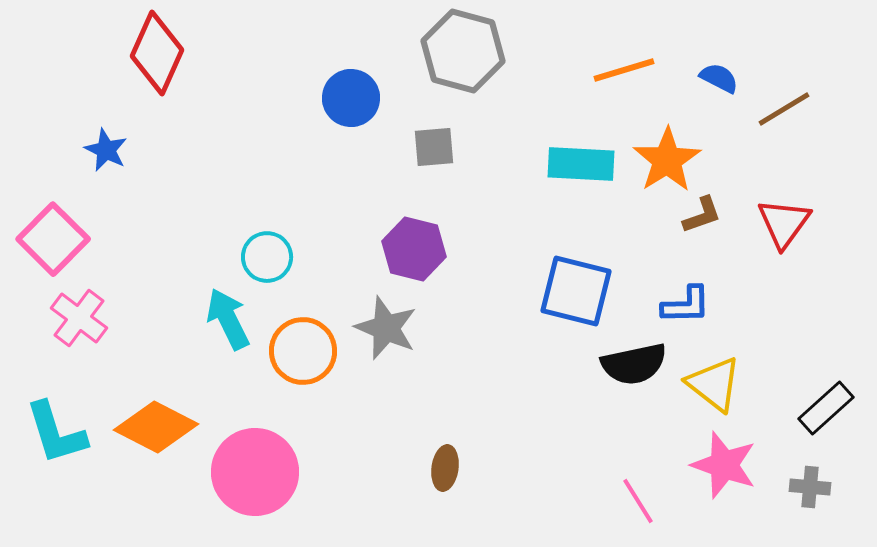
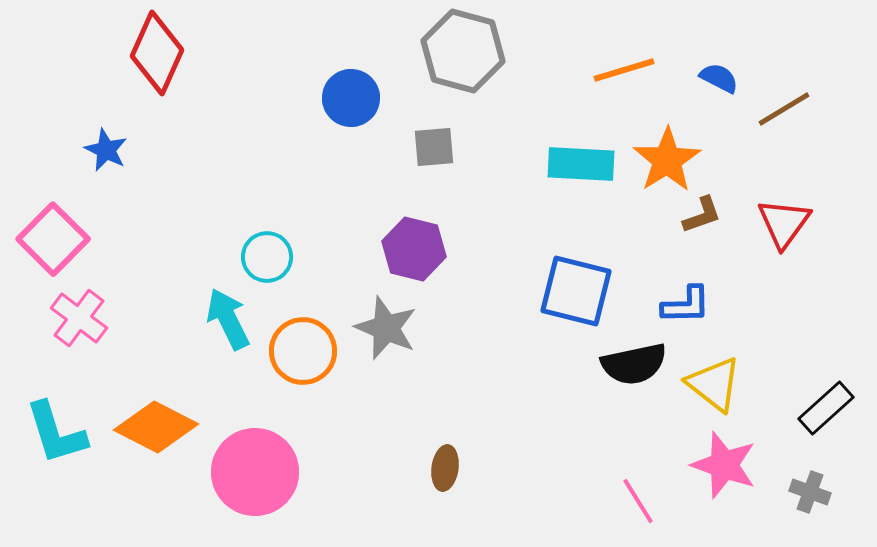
gray cross: moved 5 px down; rotated 15 degrees clockwise
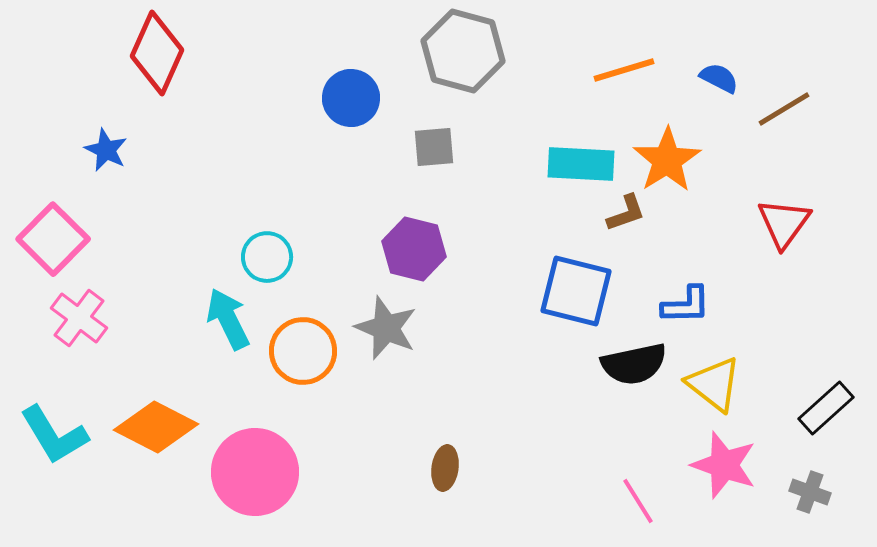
brown L-shape: moved 76 px left, 2 px up
cyan L-shape: moved 2 px left, 2 px down; rotated 14 degrees counterclockwise
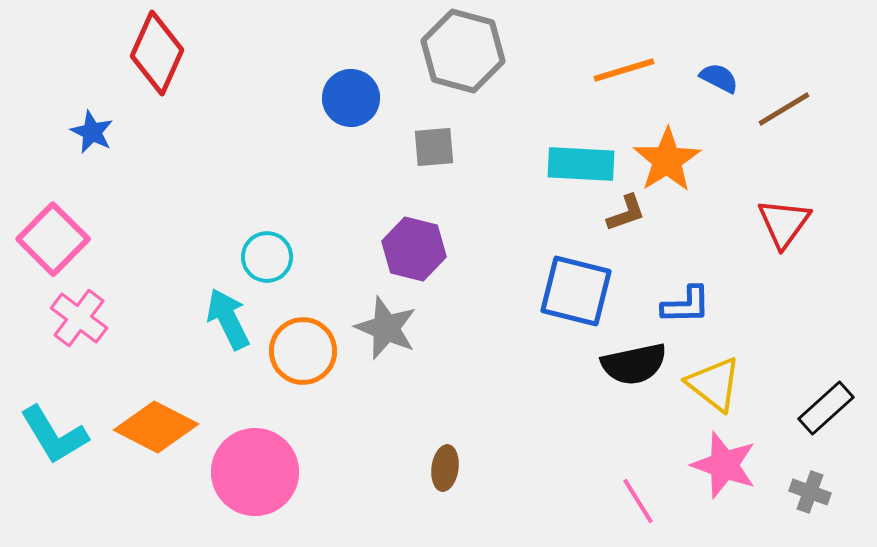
blue star: moved 14 px left, 18 px up
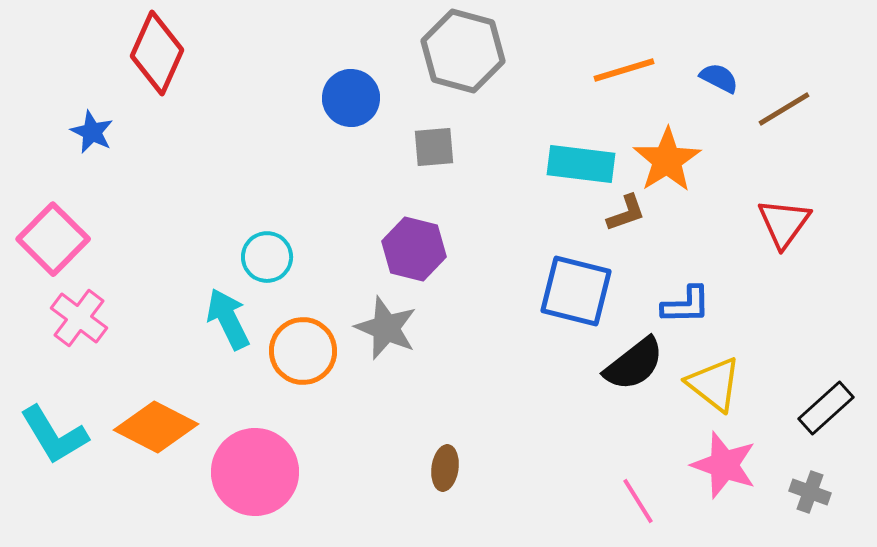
cyan rectangle: rotated 4 degrees clockwise
black semicircle: rotated 26 degrees counterclockwise
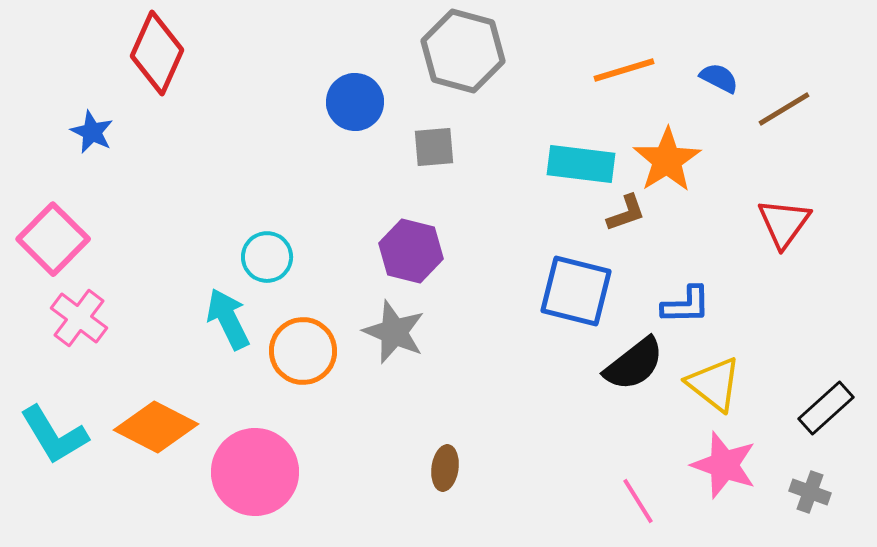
blue circle: moved 4 px right, 4 px down
purple hexagon: moved 3 px left, 2 px down
gray star: moved 8 px right, 4 px down
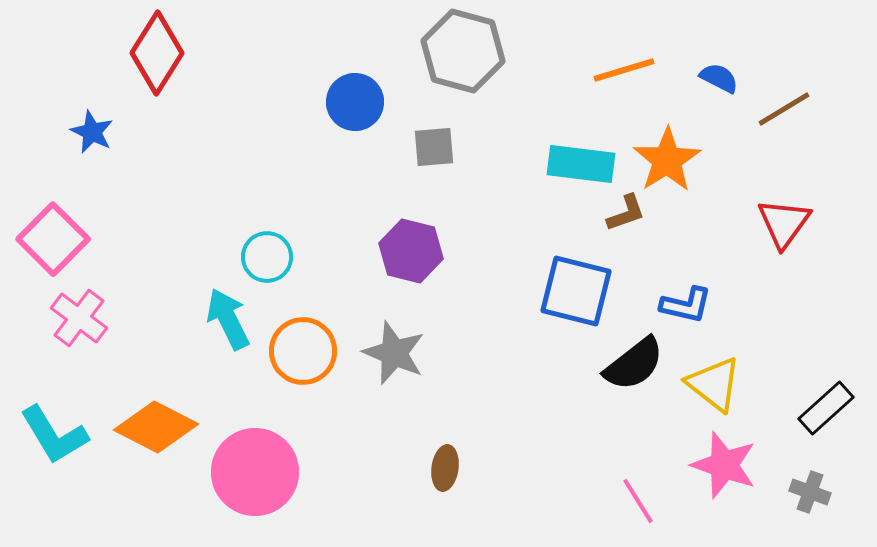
red diamond: rotated 8 degrees clockwise
blue L-shape: rotated 14 degrees clockwise
gray star: moved 21 px down
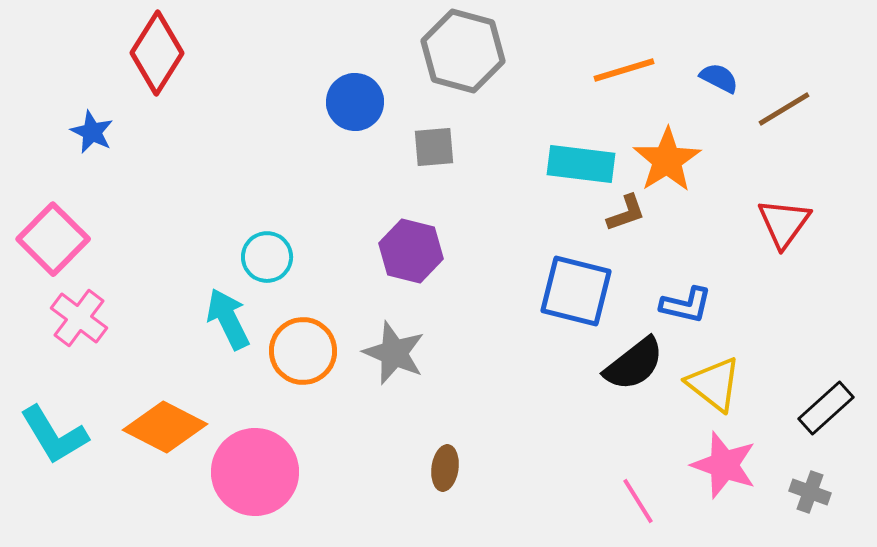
orange diamond: moved 9 px right
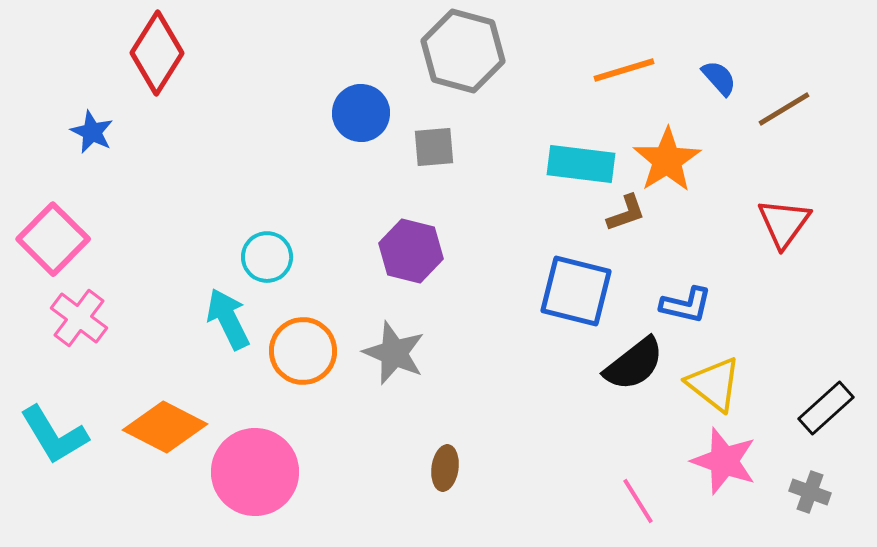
blue semicircle: rotated 21 degrees clockwise
blue circle: moved 6 px right, 11 px down
pink star: moved 4 px up
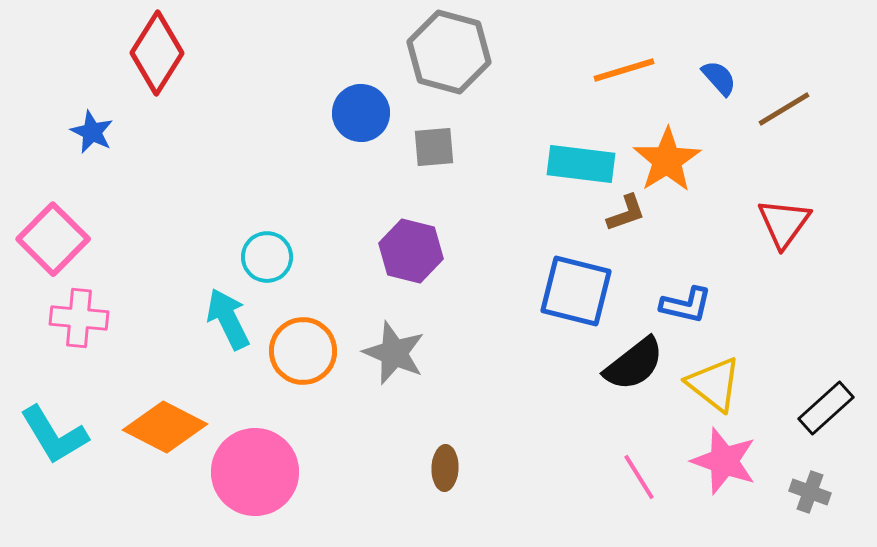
gray hexagon: moved 14 px left, 1 px down
pink cross: rotated 32 degrees counterclockwise
brown ellipse: rotated 6 degrees counterclockwise
pink line: moved 1 px right, 24 px up
